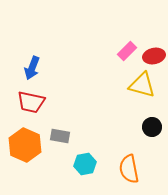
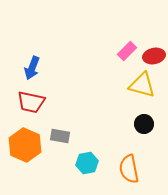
black circle: moved 8 px left, 3 px up
cyan hexagon: moved 2 px right, 1 px up
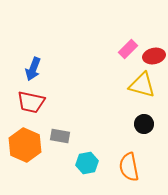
pink rectangle: moved 1 px right, 2 px up
blue arrow: moved 1 px right, 1 px down
orange semicircle: moved 2 px up
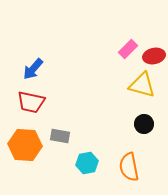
blue arrow: rotated 20 degrees clockwise
orange hexagon: rotated 20 degrees counterclockwise
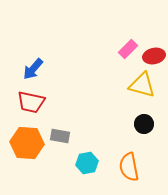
orange hexagon: moved 2 px right, 2 px up
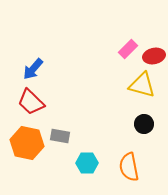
red trapezoid: rotated 32 degrees clockwise
orange hexagon: rotated 8 degrees clockwise
cyan hexagon: rotated 10 degrees clockwise
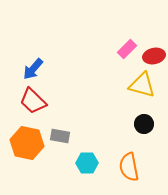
pink rectangle: moved 1 px left
red trapezoid: moved 2 px right, 1 px up
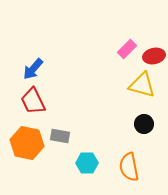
red trapezoid: rotated 20 degrees clockwise
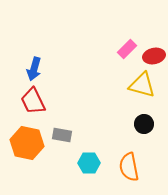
blue arrow: moved 1 px right; rotated 25 degrees counterclockwise
gray rectangle: moved 2 px right, 1 px up
cyan hexagon: moved 2 px right
